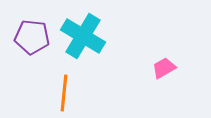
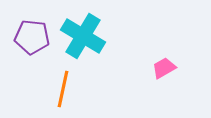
orange line: moved 1 px left, 4 px up; rotated 6 degrees clockwise
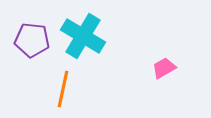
purple pentagon: moved 3 px down
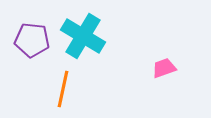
pink trapezoid: rotated 10 degrees clockwise
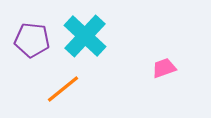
cyan cross: moved 2 px right; rotated 12 degrees clockwise
orange line: rotated 39 degrees clockwise
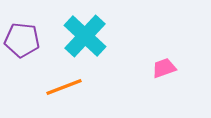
purple pentagon: moved 10 px left
orange line: moved 1 px right, 2 px up; rotated 18 degrees clockwise
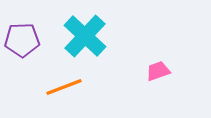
purple pentagon: rotated 8 degrees counterclockwise
pink trapezoid: moved 6 px left, 3 px down
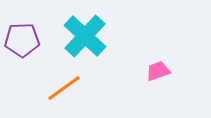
orange line: moved 1 px down; rotated 15 degrees counterclockwise
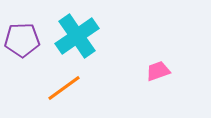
cyan cross: moved 8 px left; rotated 12 degrees clockwise
